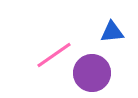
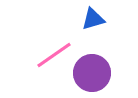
blue triangle: moved 19 px left, 13 px up; rotated 10 degrees counterclockwise
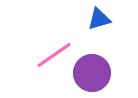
blue triangle: moved 6 px right
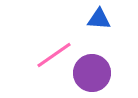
blue triangle: rotated 20 degrees clockwise
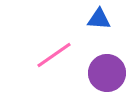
purple circle: moved 15 px right
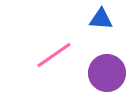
blue triangle: moved 2 px right
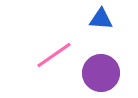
purple circle: moved 6 px left
